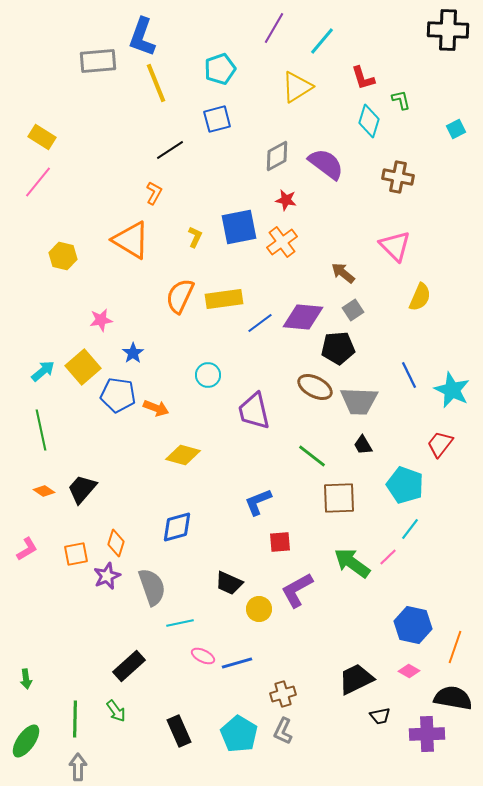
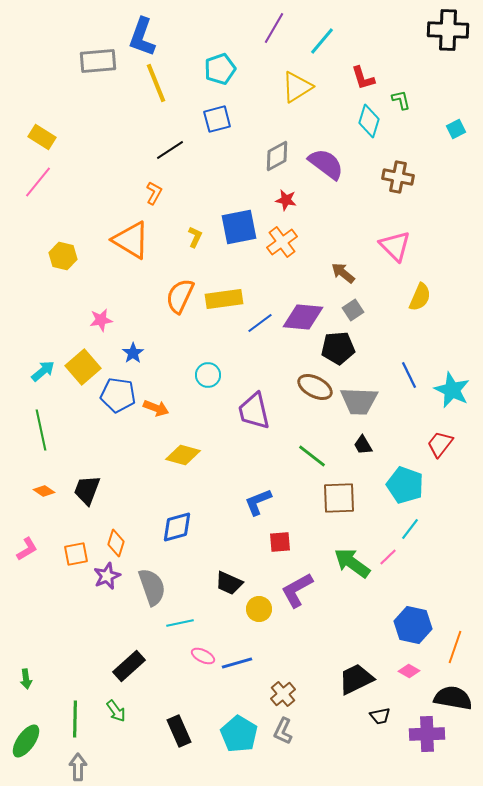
black trapezoid at (82, 489): moved 5 px right, 1 px down; rotated 20 degrees counterclockwise
brown cross at (283, 694): rotated 25 degrees counterclockwise
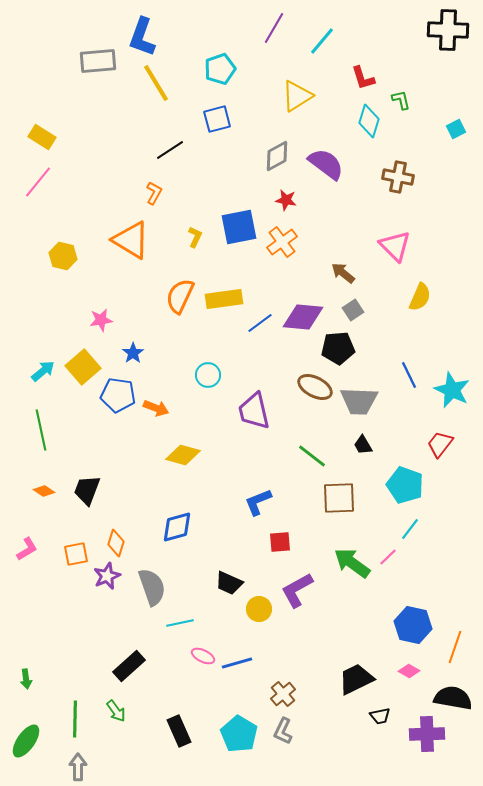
yellow line at (156, 83): rotated 9 degrees counterclockwise
yellow triangle at (297, 87): moved 9 px down
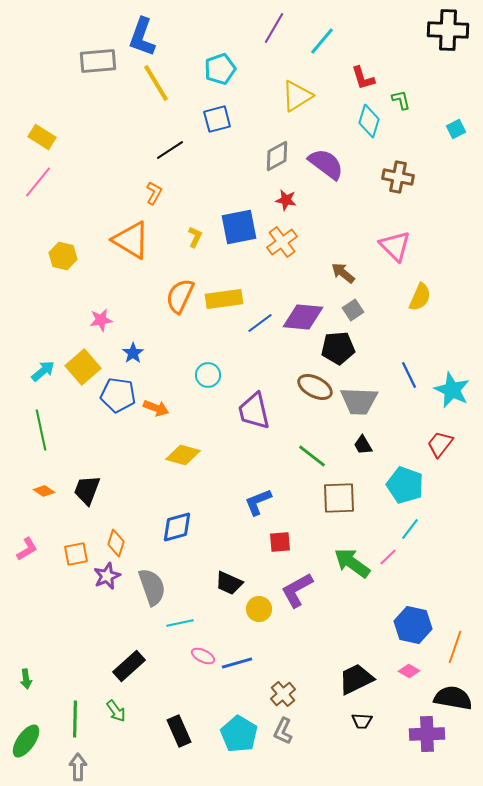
black trapezoid at (380, 716): moved 18 px left, 5 px down; rotated 15 degrees clockwise
